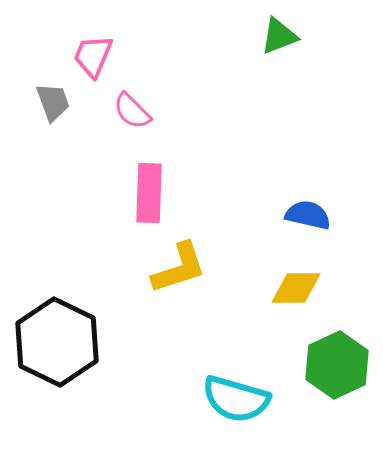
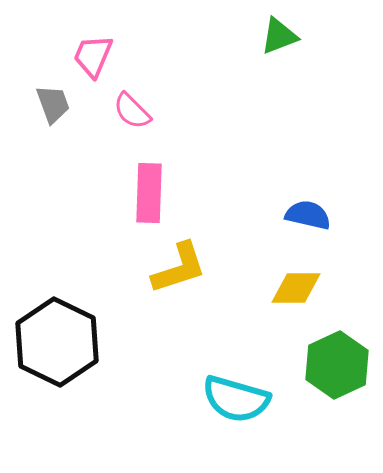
gray trapezoid: moved 2 px down
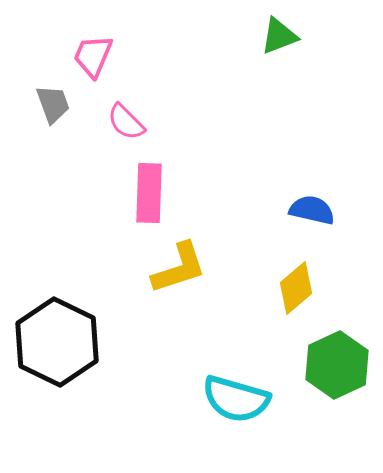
pink semicircle: moved 6 px left, 11 px down
blue semicircle: moved 4 px right, 5 px up
yellow diamond: rotated 40 degrees counterclockwise
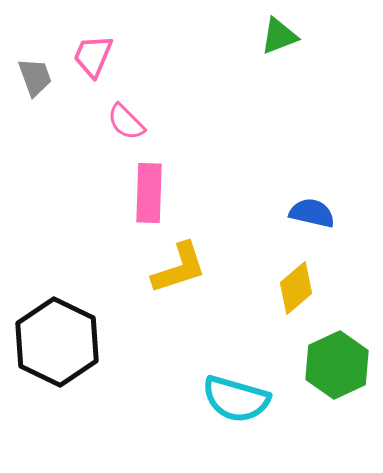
gray trapezoid: moved 18 px left, 27 px up
blue semicircle: moved 3 px down
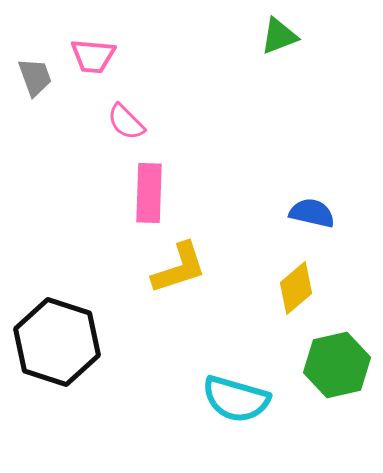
pink trapezoid: rotated 108 degrees counterclockwise
black hexagon: rotated 8 degrees counterclockwise
green hexagon: rotated 12 degrees clockwise
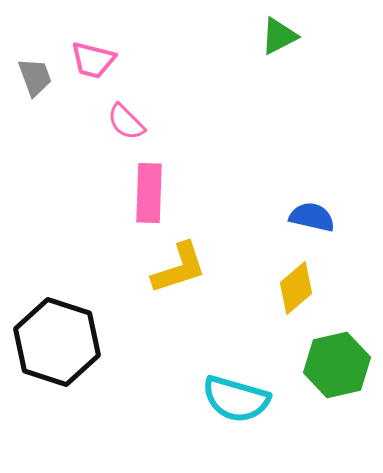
green triangle: rotated 6 degrees counterclockwise
pink trapezoid: moved 4 px down; rotated 9 degrees clockwise
blue semicircle: moved 4 px down
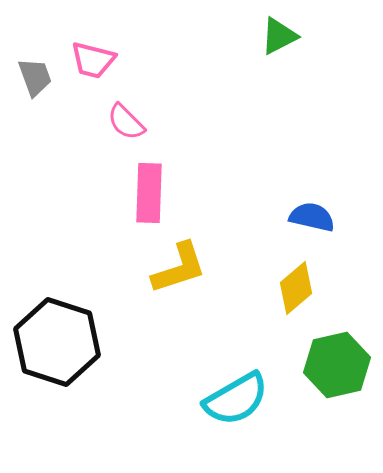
cyan semicircle: rotated 46 degrees counterclockwise
